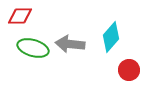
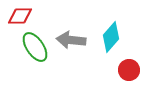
gray arrow: moved 1 px right, 4 px up
green ellipse: moved 2 px right, 1 px up; rotated 40 degrees clockwise
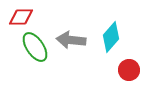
red diamond: moved 1 px right, 1 px down
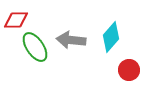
red diamond: moved 5 px left, 3 px down
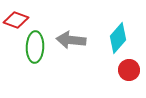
red diamond: rotated 20 degrees clockwise
cyan diamond: moved 7 px right, 1 px down
green ellipse: rotated 36 degrees clockwise
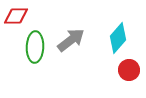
red diamond: moved 4 px up; rotated 20 degrees counterclockwise
gray arrow: rotated 136 degrees clockwise
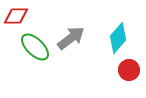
gray arrow: moved 2 px up
green ellipse: rotated 48 degrees counterclockwise
